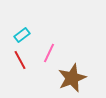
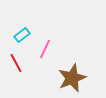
pink line: moved 4 px left, 4 px up
red line: moved 4 px left, 3 px down
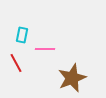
cyan rectangle: rotated 42 degrees counterclockwise
pink line: rotated 66 degrees clockwise
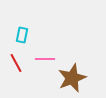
pink line: moved 10 px down
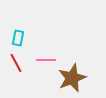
cyan rectangle: moved 4 px left, 3 px down
pink line: moved 1 px right, 1 px down
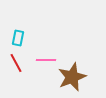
brown star: moved 1 px up
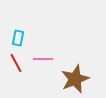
pink line: moved 3 px left, 1 px up
brown star: moved 3 px right, 2 px down
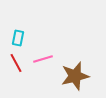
pink line: rotated 18 degrees counterclockwise
brown star: moved 3 px up; rotated 8 degrees clockwise
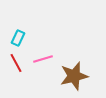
cyan rectangle: rotated 14 degrees clockwise
brown star: moved 1 px left
